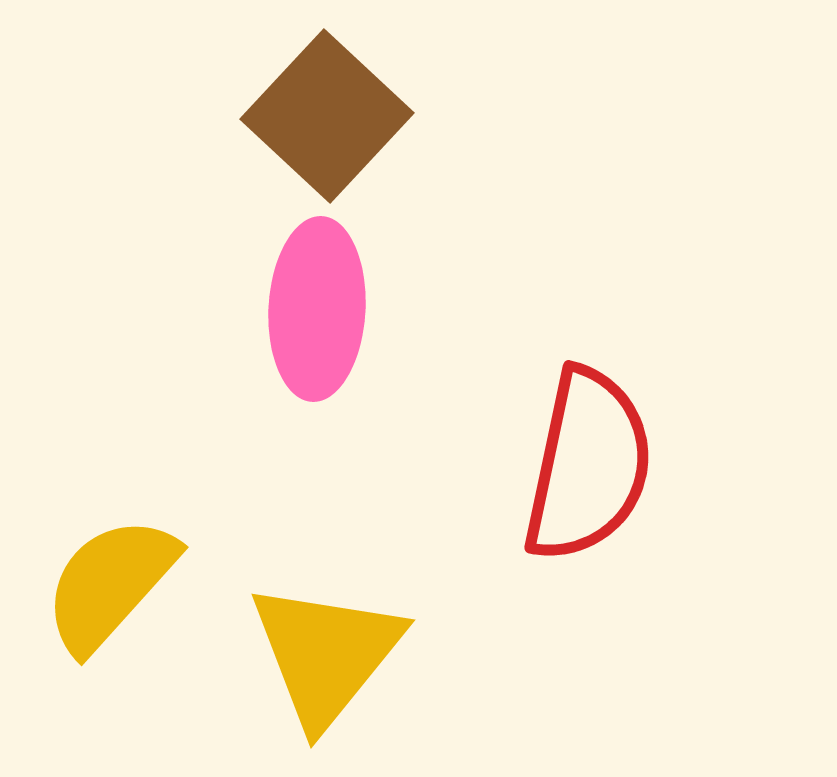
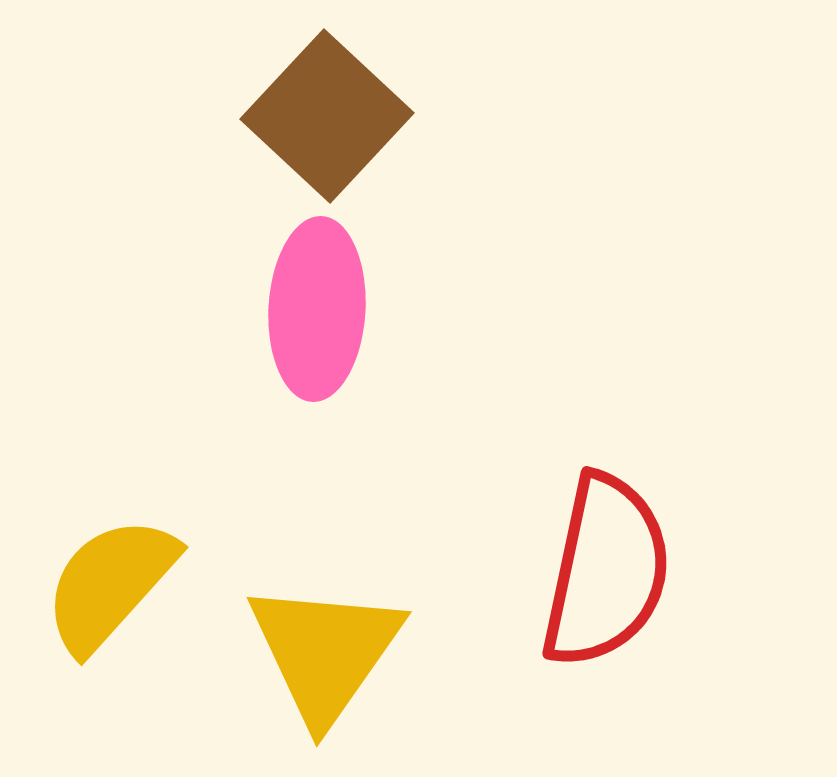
red semicircle: moved 18 px right, 106 px down
yellow triangle: moved 1 px left, 2 px up; rotated 4 degrees counterclockwise
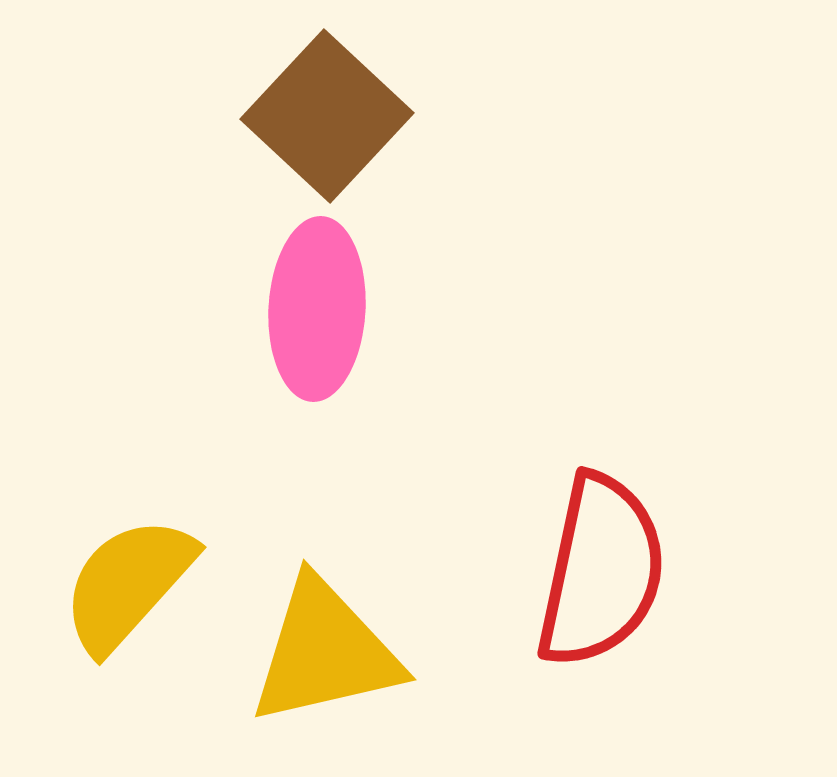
red semicircle: moved 5 px left
yellow semicircle: moved 18 px right
yellow triangle: rotated 42 degrees clockwise
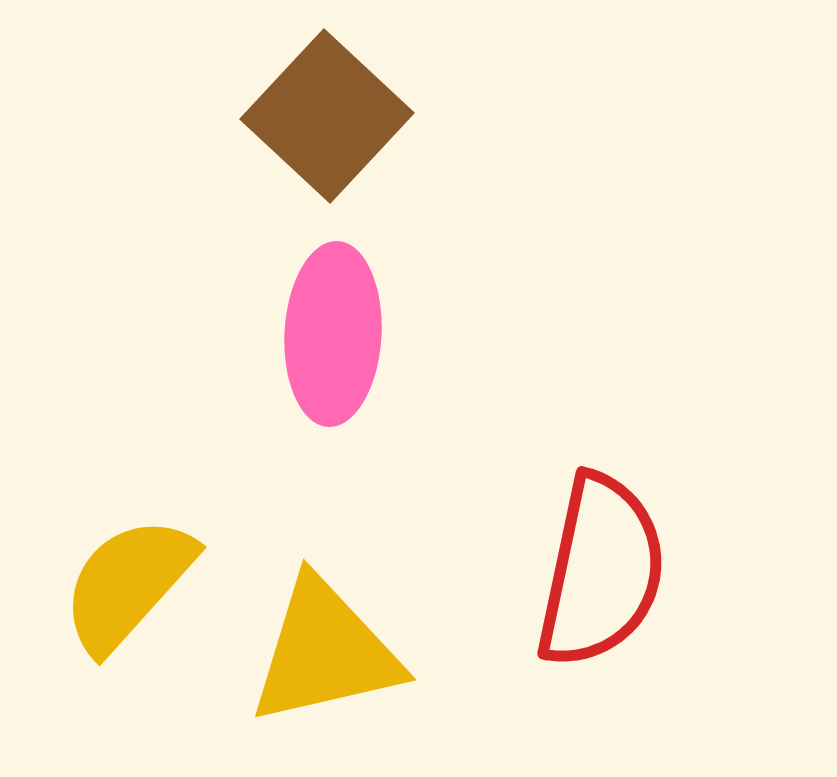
pink ellipse: moved 16 px right, 25 px down
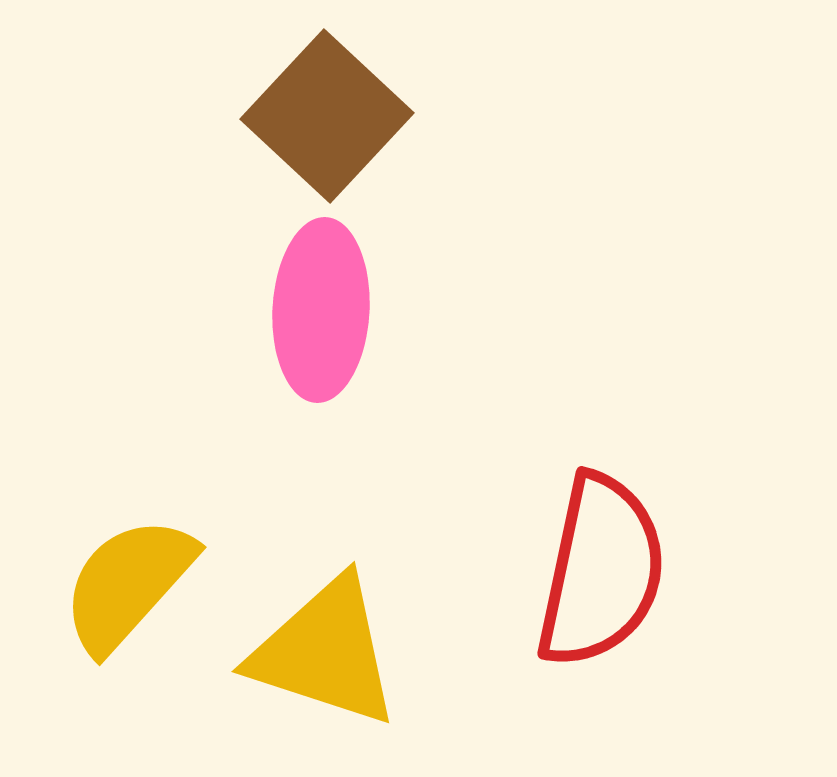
pink ellipse: moved 12 px left, 24 px up
yellow triangle: rotated 31 degrees clockwise
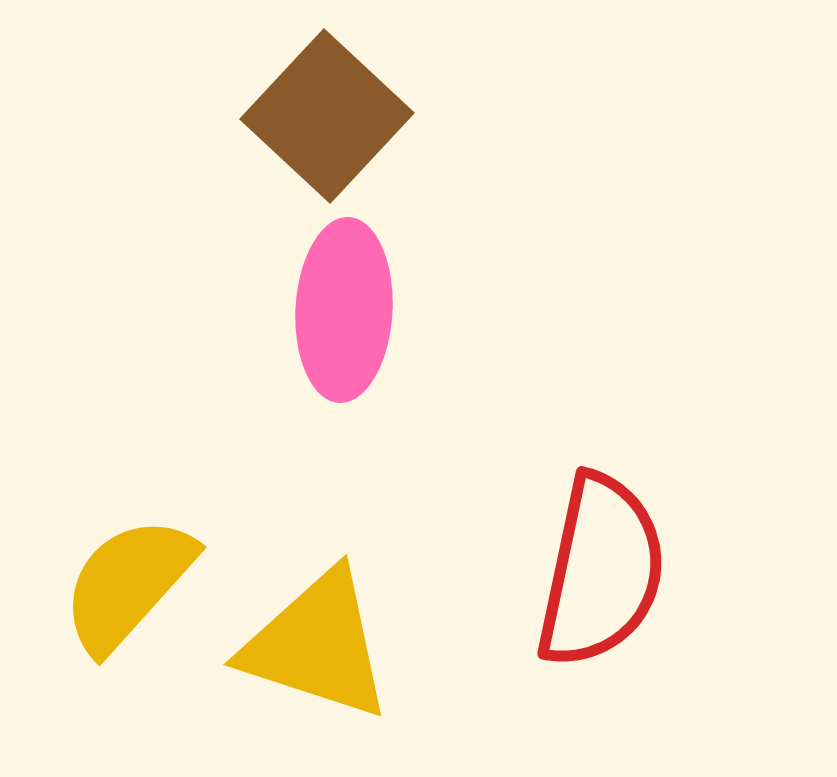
pink ellipse: moved 23 px right
yellow triangle: moved 8 px left, 7 px up
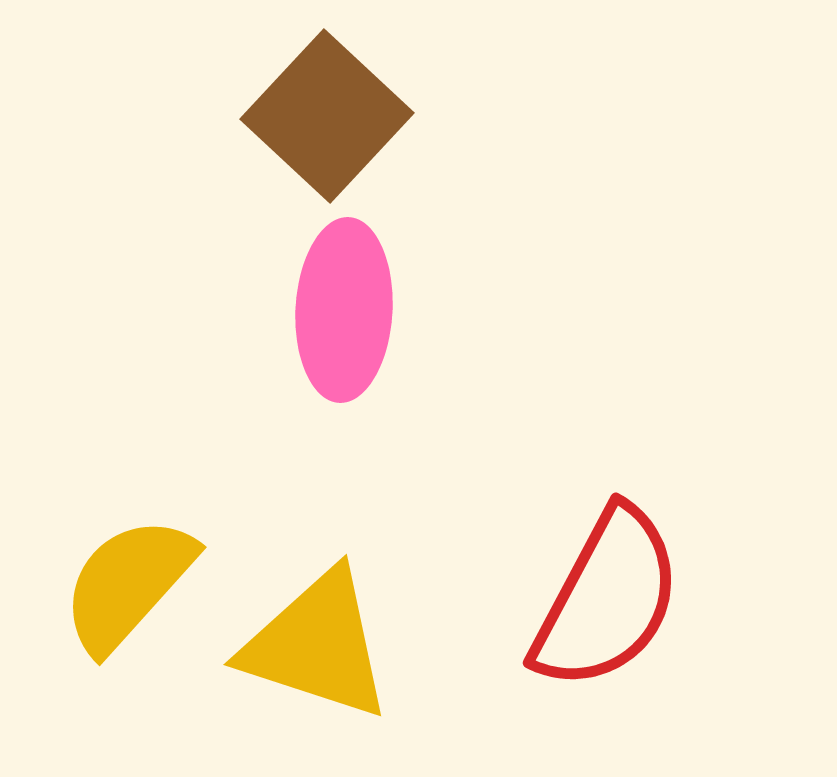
red semicircle: moved 6 px right, 28 px down; rotated 16 degrees clockwise
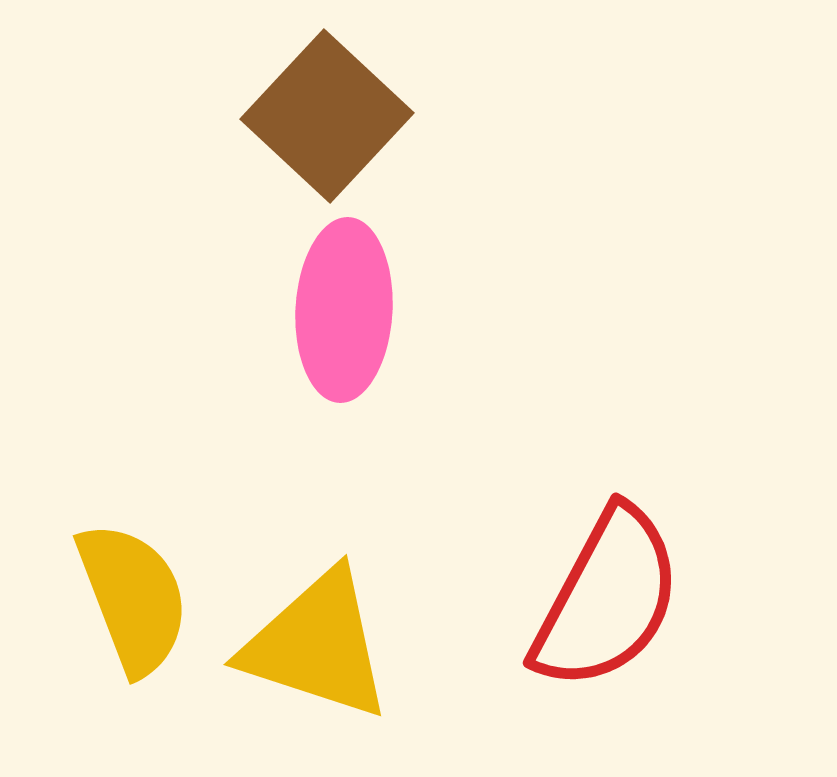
yellow semicircle: moved 5 px right, 14 px down; rotated 117 degrees clockwise
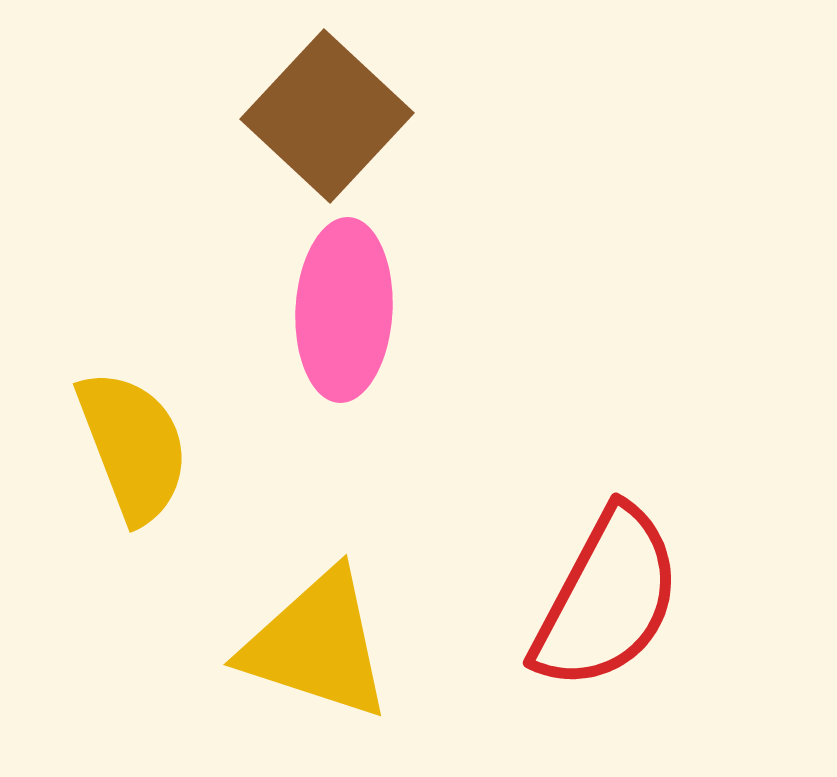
yellow semicircle: moved 152 px up
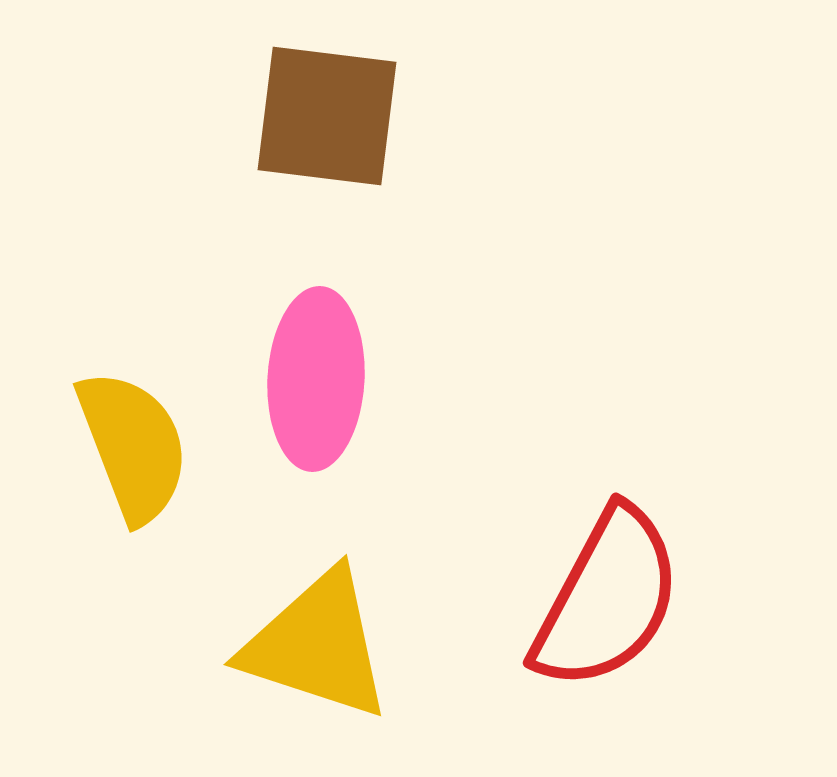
brown square: rotated 36 degrees counterclockwise
pink ellipse: moved 28 px left, 69 px down
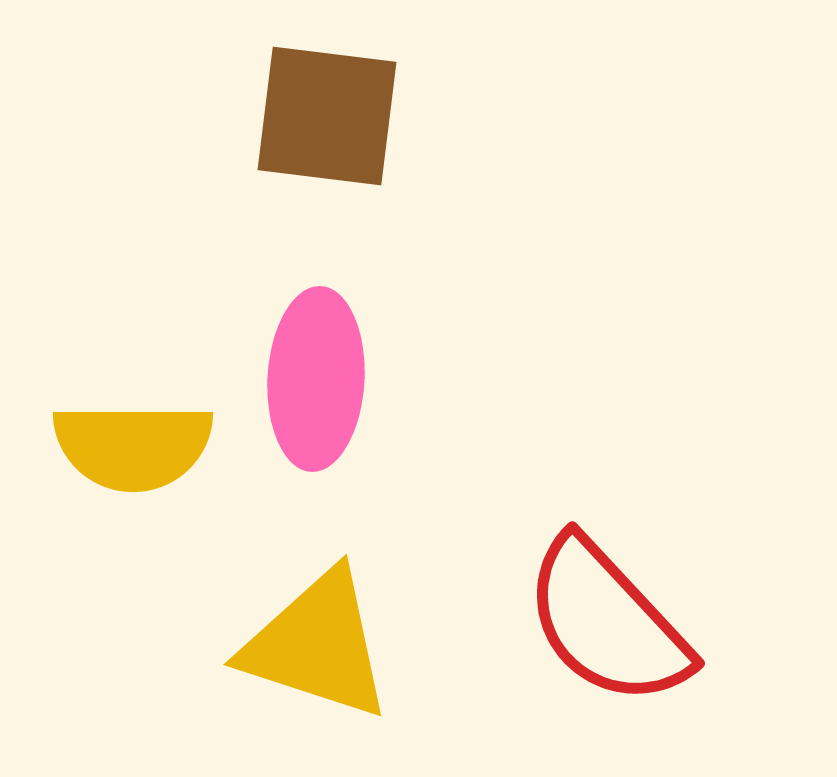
yellow semicircle: rotated 111 degrees clockwise
red semicircle: moved 23 px down; rotated 109 degrees clockwise
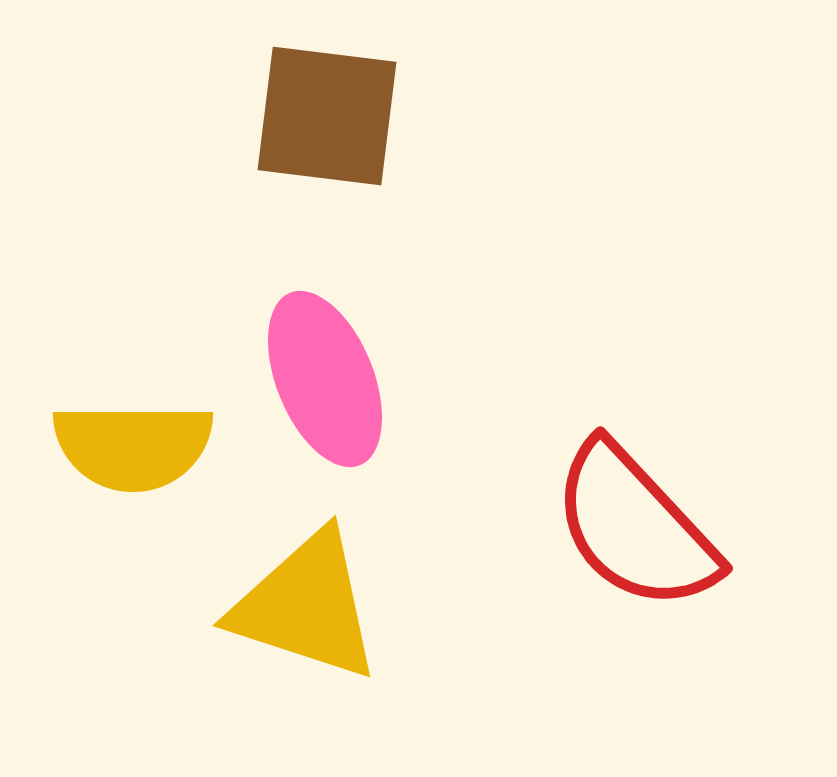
pink ellipse: moved 9 px right; rotated 25 degrees counterclockwise
red semicircle: moved 28 px right, 95 px up
yellow triangle: moved 11 px left, 39 px up
